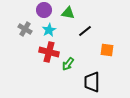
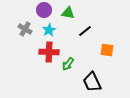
red cross: rotated 12 degrees counterclockwise
black trapezoid: rotated 25 degrees counterclockwise
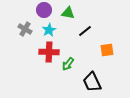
orange square: rotated 16 degrees counterclockwise
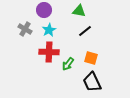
green triangle: moved 11 px right, 2 px up
orange square: moved 16 px left, 8 px down; rotated 24 degrees clockwise
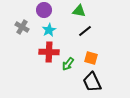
gray cross: moved 3 px left, 2 px up
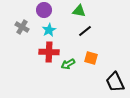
green arrow: rotated 24 degrees clockwise
black trapezoid: moved 23 px right
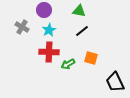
black line: moved 3 px left
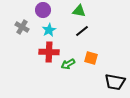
purple circle: moved 1 px left
black trapezoid: rotated 55 degrees counterclockwise
